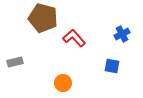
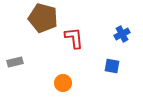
red L-shape: rotated 35 degrees clockwise
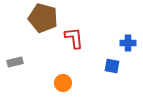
blue cross: moved 6 px right, 9 px down; rotated 28 degrees clockwise
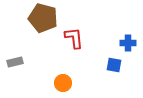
blue square: moved 2 px right, 1 px up
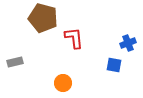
blue cross: rotated 21 degrees counterclockwise
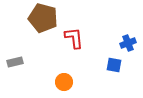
orange circle: moved 1 px right, 1 px up
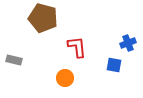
red L-shape: moved 3 px right, 9 px down
gray rectangle: moved 1 px left, 2 px up; rotated 28 degrees clockwise
orange circle: moved 1 px right, 4 px up
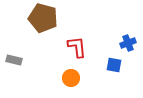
orange circle: moved 6 px right
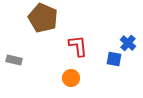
brown pentagon: rotated 8 degrees clockwise
blue cross: rotated 28 degrees counterclockwise
red L-shape: moved 1 px right, 1 px up
blue square: moved 6 px up
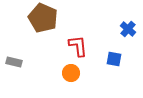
blue cross: moved 14 px up
gray rectangle: moved 2 px down
orange circle: moved 5 px up
